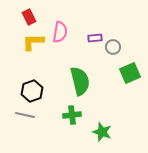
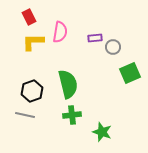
green semicircle: moved 12 px left, 3 px down
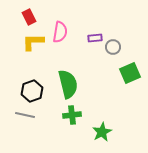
green star: rotated 24 degrees clockwise
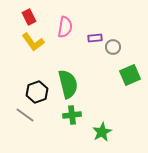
pink semicircle: moved 5 px right, 5 px up
yellow L-shape: rotated 125 degrees counterclockwise
green square: moved 2 px down
black hexagon: moved 5 px right, 1 px down
gray line: rotated 24 degrees clockwise
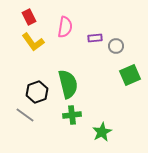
gray circle: moved 3 px right, 1 px up
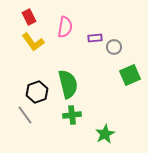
gray circle: moved 2 px left, 1 px down
gray line: rotated 18 degrees clockwise
green star: moved 3 px right, 2 px down
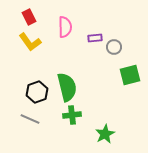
pink semicircle: rotated 10 degrees counterclockwise
yellow L-shape: moved 3 px left
green square: rotated 10 degrees clockwise
green semicircle: moved 1 px left, 3 px down
gray line: moved 5 px right, 4 px down; rotated 30 degrees counterclockwise
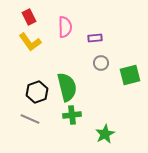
gray circle: moved 13 px left, 16 px down
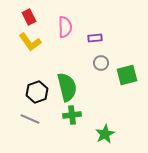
green square: moved 3 px left
